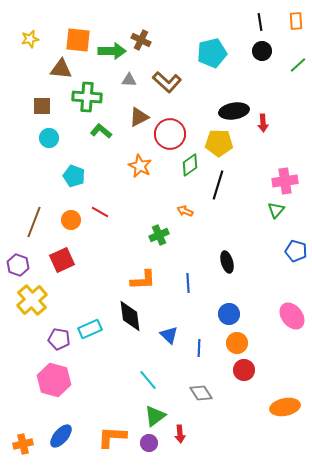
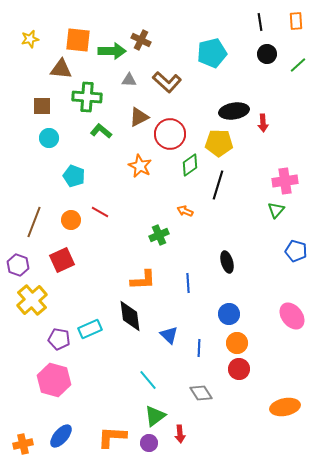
black circle at (262, 51): moved 5 px right, 3 px down
red circle at (244, 370): moved 5 px left, 1 px up
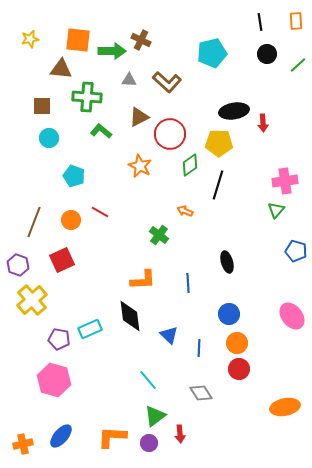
green cross at (159, 235): rotated 30 degrees counterclockwise
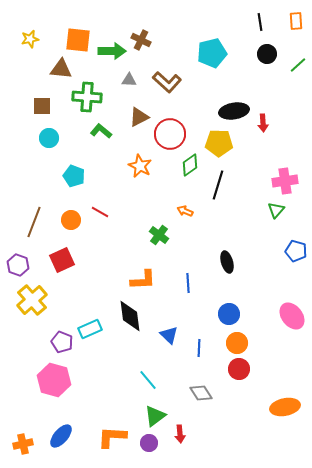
purple pentagon at (59, 339): moved 3 px right, 3 px down; rotated 10 degrees clockwise
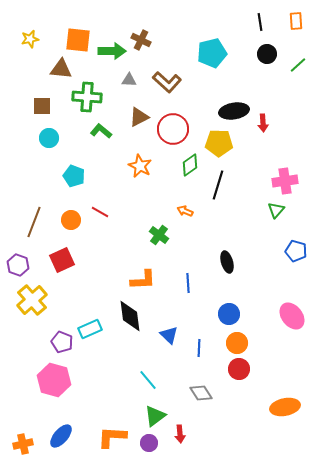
red circle at (170, 134): moved 3 px right, 5 px up
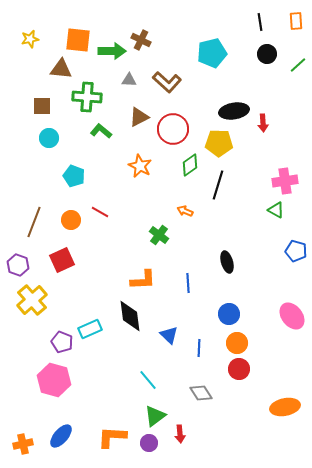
green triangle at (276, 210): rotated 42 degrees counterclockwise
